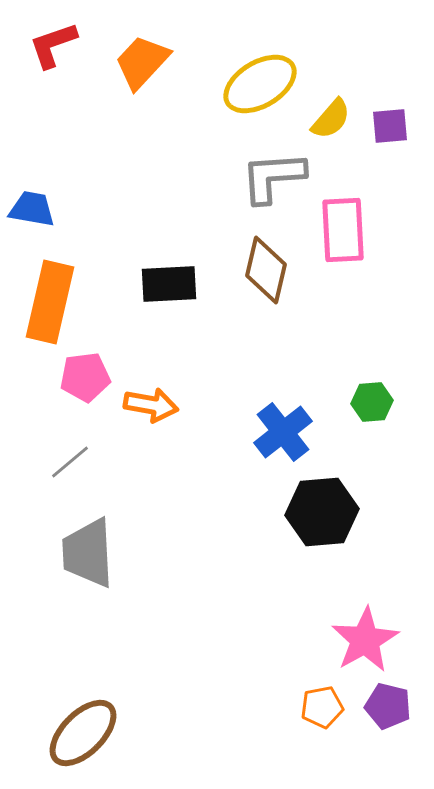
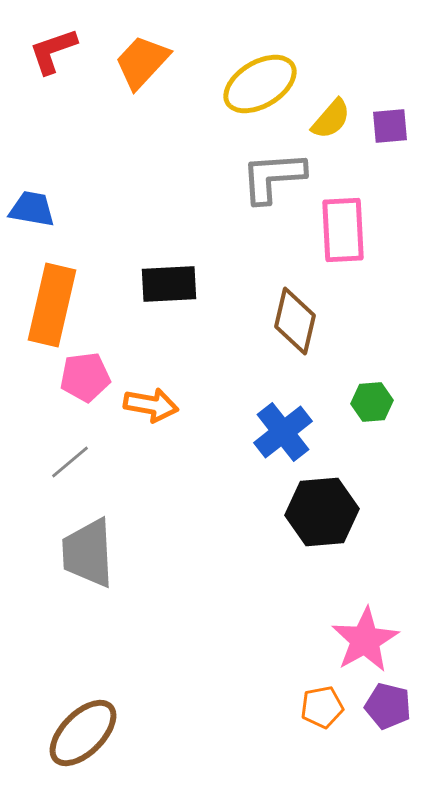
red L-shape: moved 6 px down
brown diamond: moved 29 px right, 51 px down
orange rectangle: moved 2 px right, 3 px down
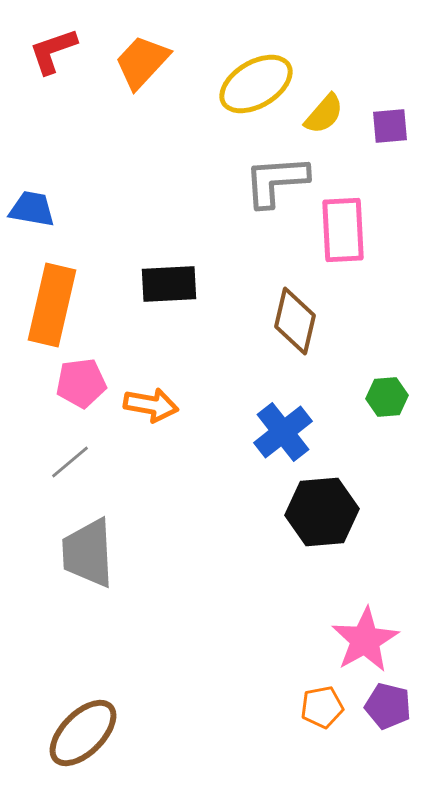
yellow ellipse: moved 4 px left
yellow semicircle: moved 7 px left, 5 px up
gray L-shape: moved 3 px right, 4 px down
pink pentagon: moved 4 px left, 6 px down
green hexagon: moved 15 px right, 5 px up
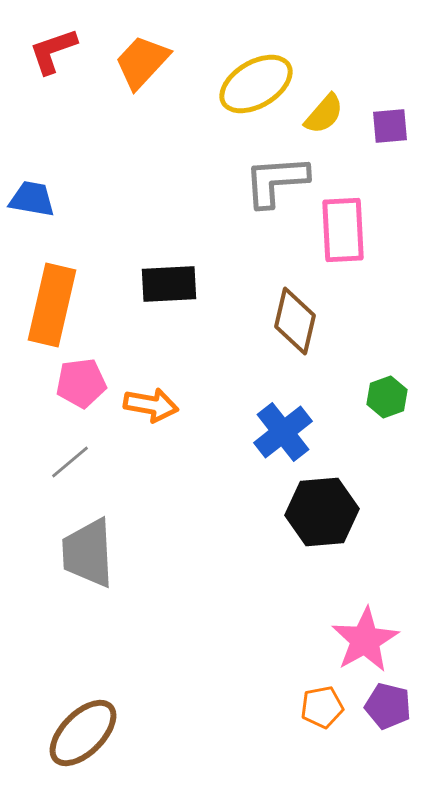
blue trapezoid: moved 10 px up
green hexagon: rotated 15 degrees counterclockwise
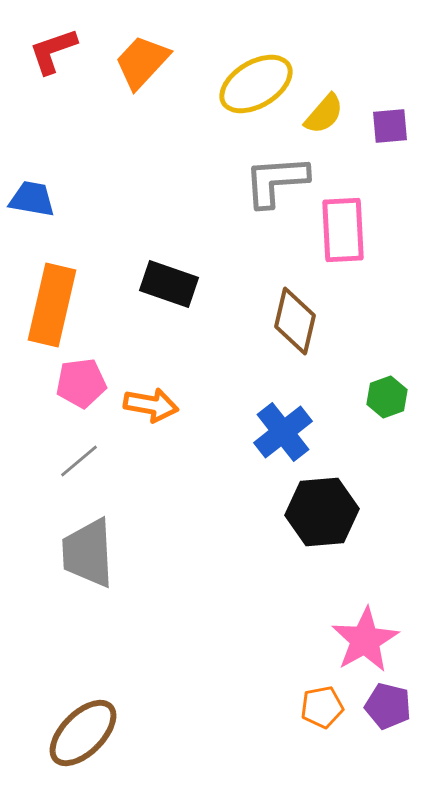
black rectangle: rotated 22 degrees clockwise
gray line: moved 9 px right, 1 px up
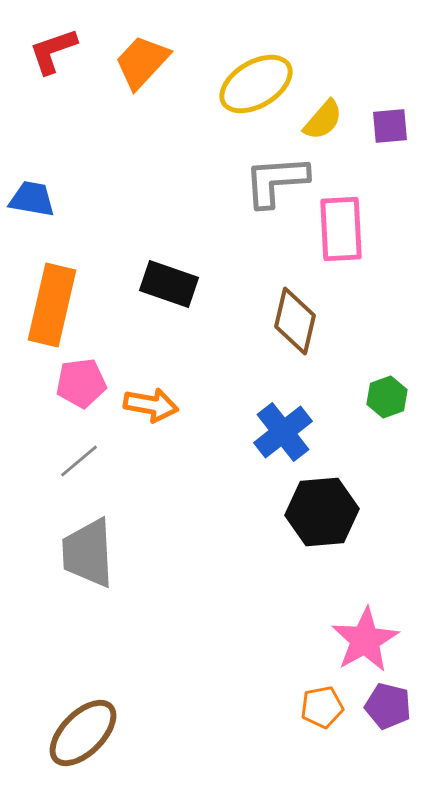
yellow semicircle: moved 1 px left, 6 px down
pink rectangle: moved 2 px left, 1 px up
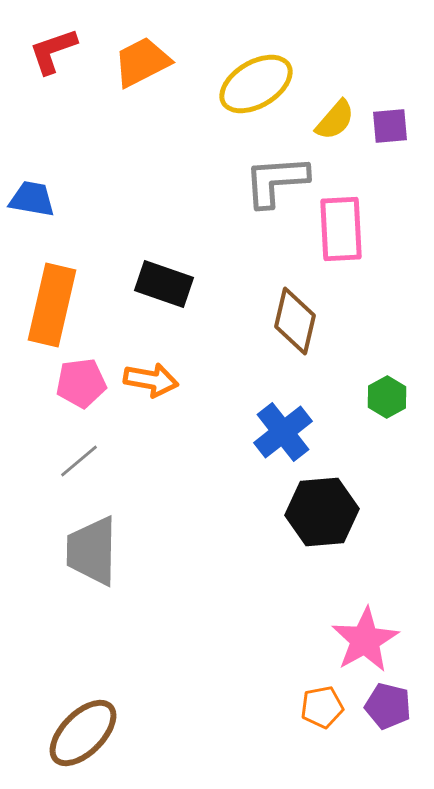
orange trapezoid: rotated 20 degrees clockwise
yellow semicircle: moved 12 px right
black rectangle: moved 5 px left
green hexagon: rotated 9 degrees counterclockwise
orange arrow: moved 25 px up
gray trapezoid: moved 4 px right, 2 px up; rotated 4 degrees clockwise
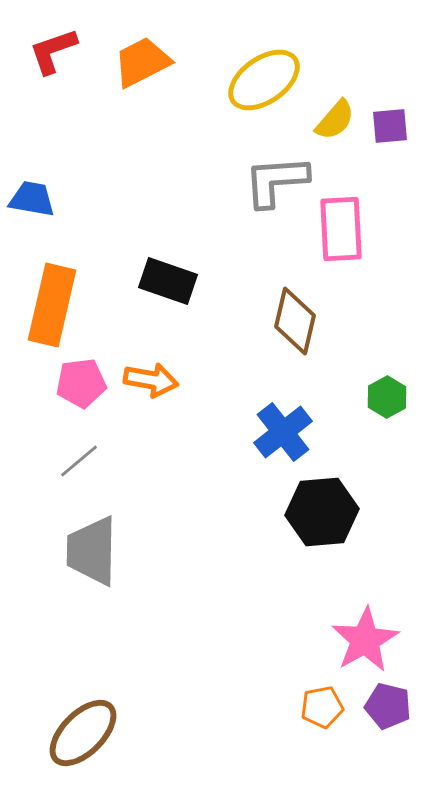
yellow ellipse: moved 8 px right, 4 px up; rotated 4 degrees counterclockwise
black rectangle: moved 4 px right, 3 px up
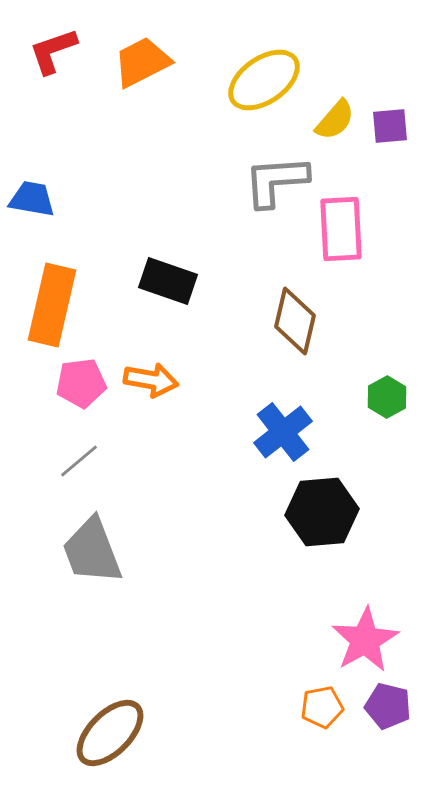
gray trapezoid: rotated 22 degrees counterclockwise
brown ellipse: moved 27 px right
